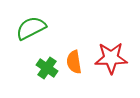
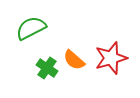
red star: rotated 16 degrees counterclockwise
orange semicircle: moved 2 px up; rotated 40 degrees counterclockwise
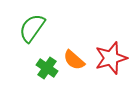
green semicircle: moved 1 px right; rotated 28 degrees counterclockwise
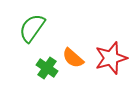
orange semicircle: moved 1 px left, 2 px up
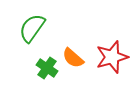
red star: moved 1 px right, 1 px up
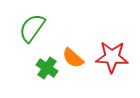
red star: rotated 20 degrees clockwise
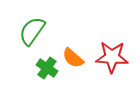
green semicircle: moved 3 px down
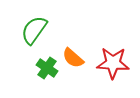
green semicircle: moved 2 px right, 1 px up
red star: moved 1 px right, 6 px down
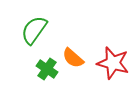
red star: rotated 12 degrees clockwise
green cross: moved 1 px down
